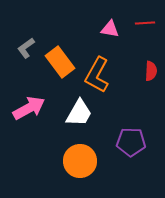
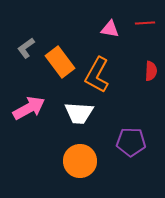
white trapezoid: rotated 64 degrees clockwise
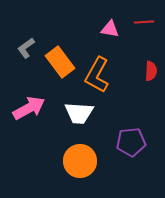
red line: moved 1 px left, 1 px up
purple pentagon: rotated 8 degrees counterclockwise
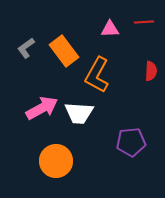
pink triangle: rotated 12 degrees counterclockwise
orange rectangle: moved 4 px right, 11 px up
pink arrow: moved 13 px right
orange circle: moved 24 px left
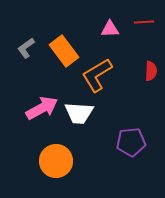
orange L-shape: rotated 30 degrees clockwise
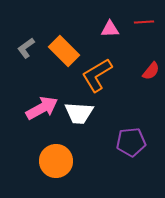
orange rectangle: rotated 8 degrees counterclockwise
red semicircle: rotated 36 degrees clockwise
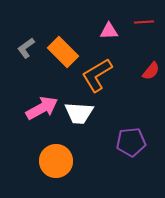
pink triangle: moved 1 px left, 2 px down
orange rectangle: moved 1 px left, 1 px down
